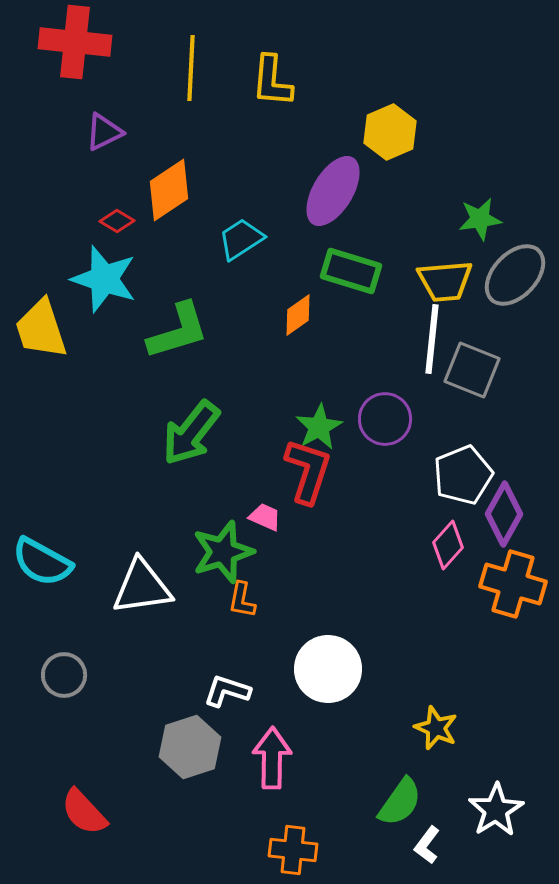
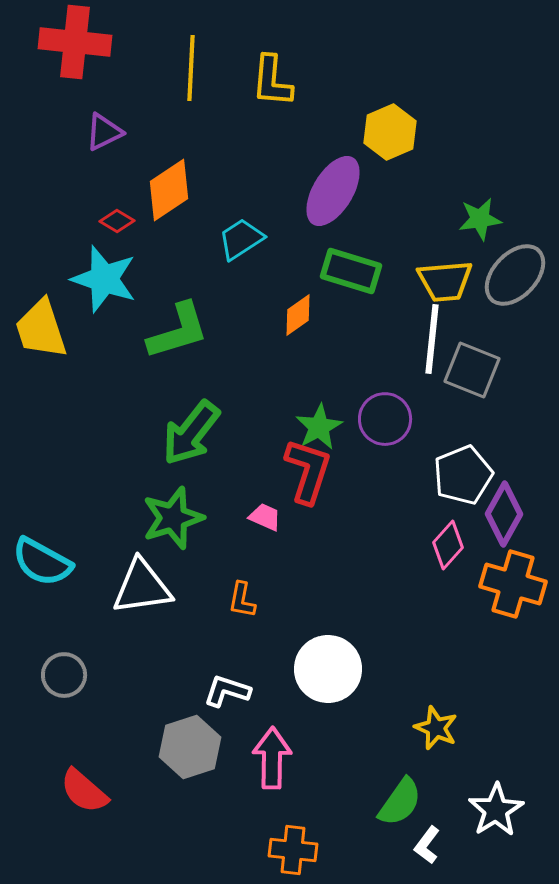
green star at (223, 552): moved 50 px left, 34 px up
red semicircle at (84, 812): moved 21 px up; rotated 6 degrees counterclockwise
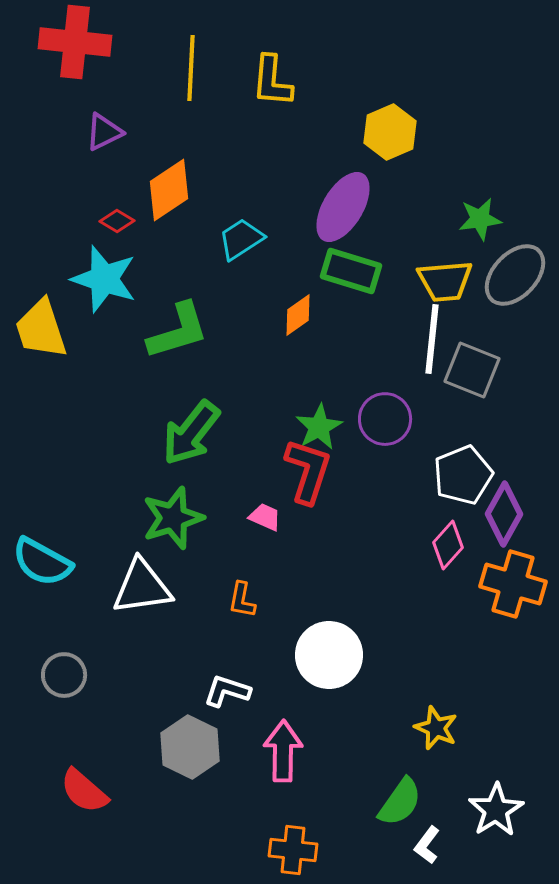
purple ellipse at (333, 191): moved 10 px right, 16 px down
white circle at (328, 669): moved 1 px right, 14 px up
gray hexagon at (190, 747): rotated 16 degrees counterclockwise
pink arrow at (272, 758): moved 11 px right, 7 px up
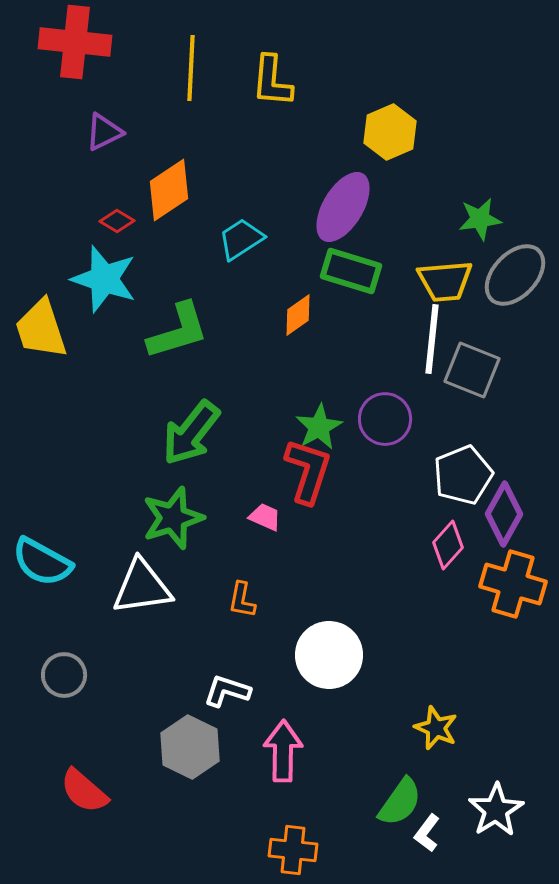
white L-shape at (427, 845): moved 12 px up
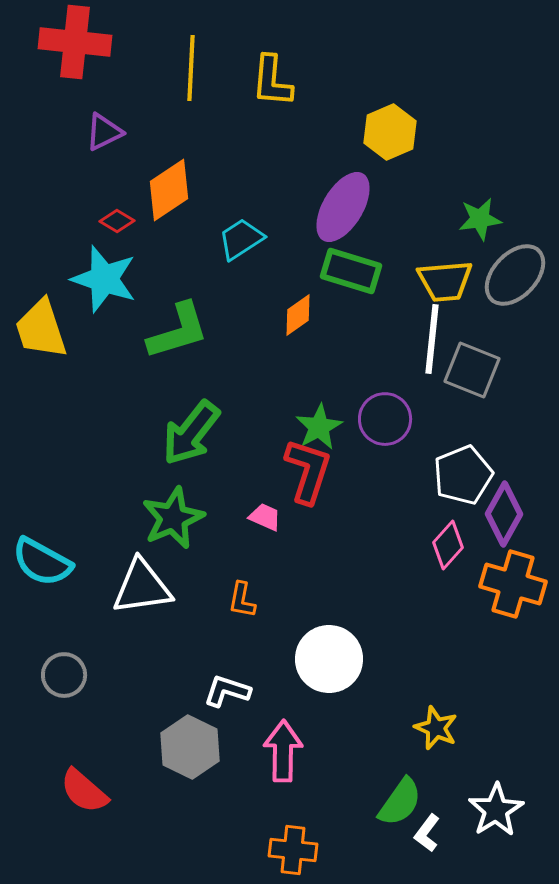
green star at (173, 518): rotated 6 degrees counterclockwise
white circle at (329, 655): moved 4 px down
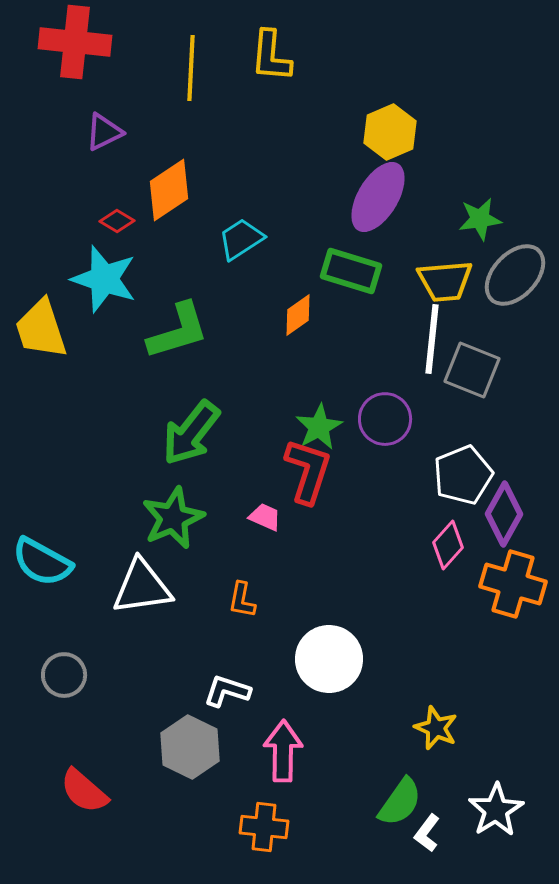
yellow L-shape at (272, 81): moved 1 px left, 25 px up
purple ellipse at (343, 207): moved 35 px right, 10 px up
orange cross at (293, 850): moved 29 px left, 23 px up
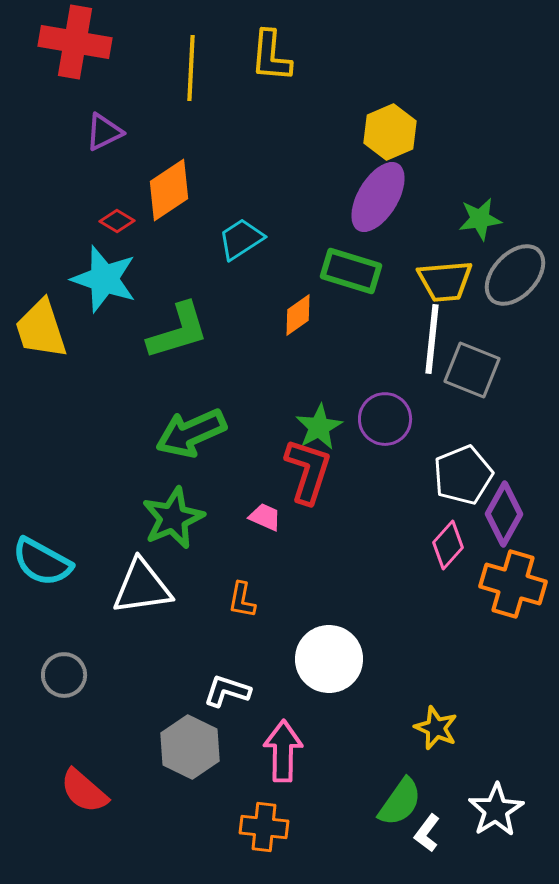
red cross at (75, 42): rotated 4 degrees clockwise
green arrow at (191, 433): rotated 28 degrees clockwise
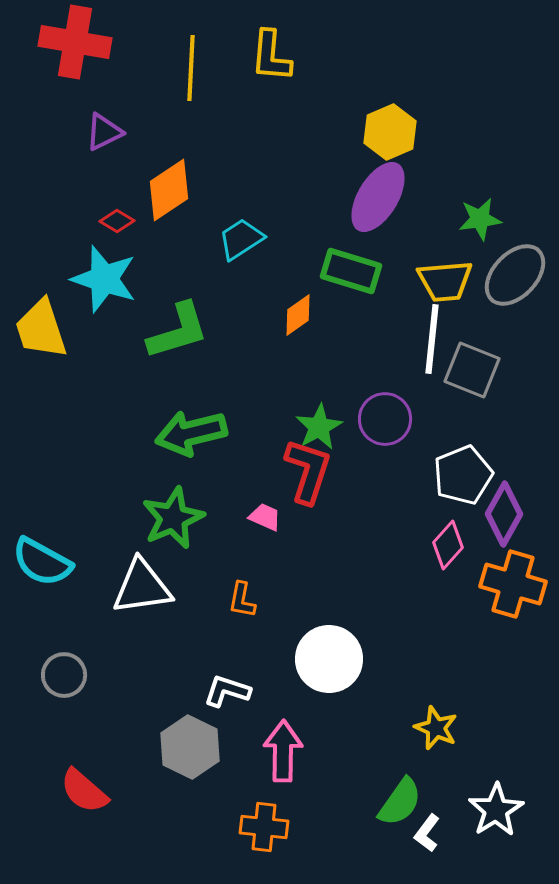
green arrow at (191, 433): rotated 10 degrees clockwise
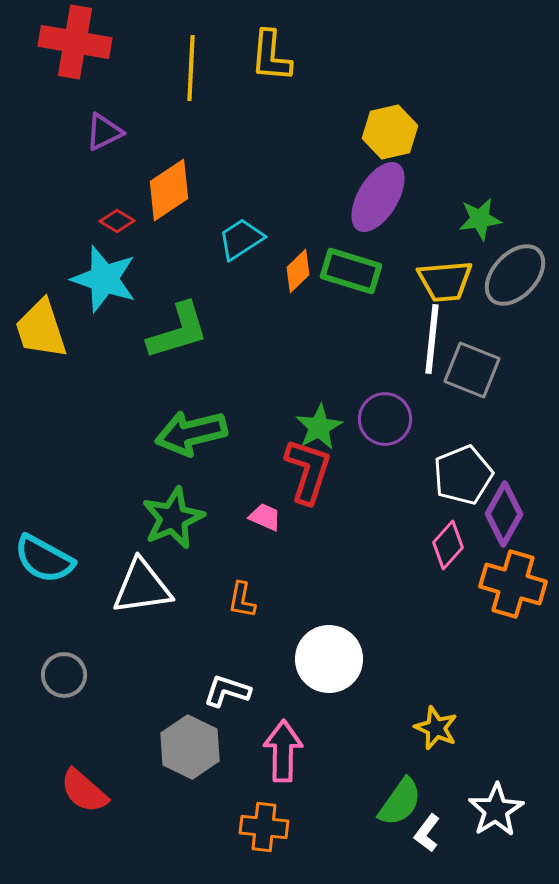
yellow hexagon at (390, 132): rotated 10 degrees clockwise
orange diamond at (298, 315): moved 44 px up; rotated 9 degrees counterclockwise
cyan semicircle at (42, 562): moved 2 px right, 3 px up
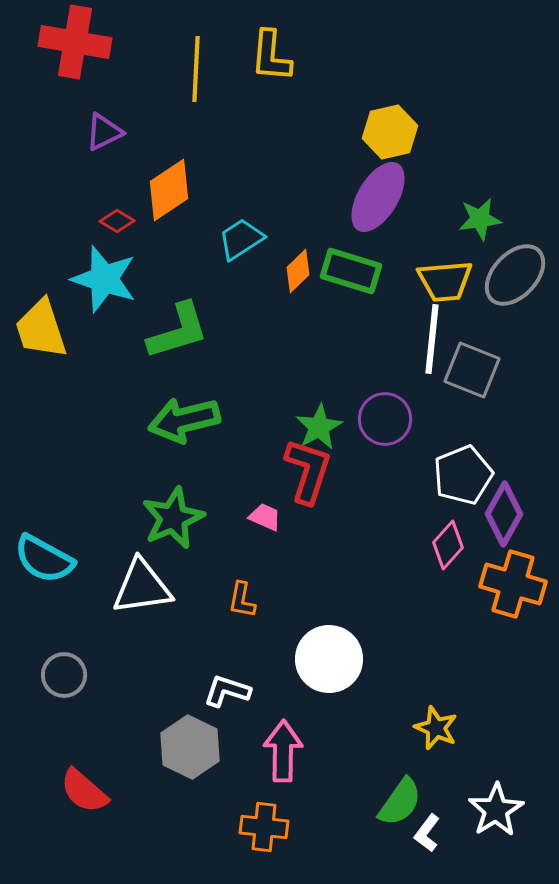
yellow line at (191, 68): moved 5 px right, 1 px down
green arrow at (191, 433): moved 7 px left, 13 px up
